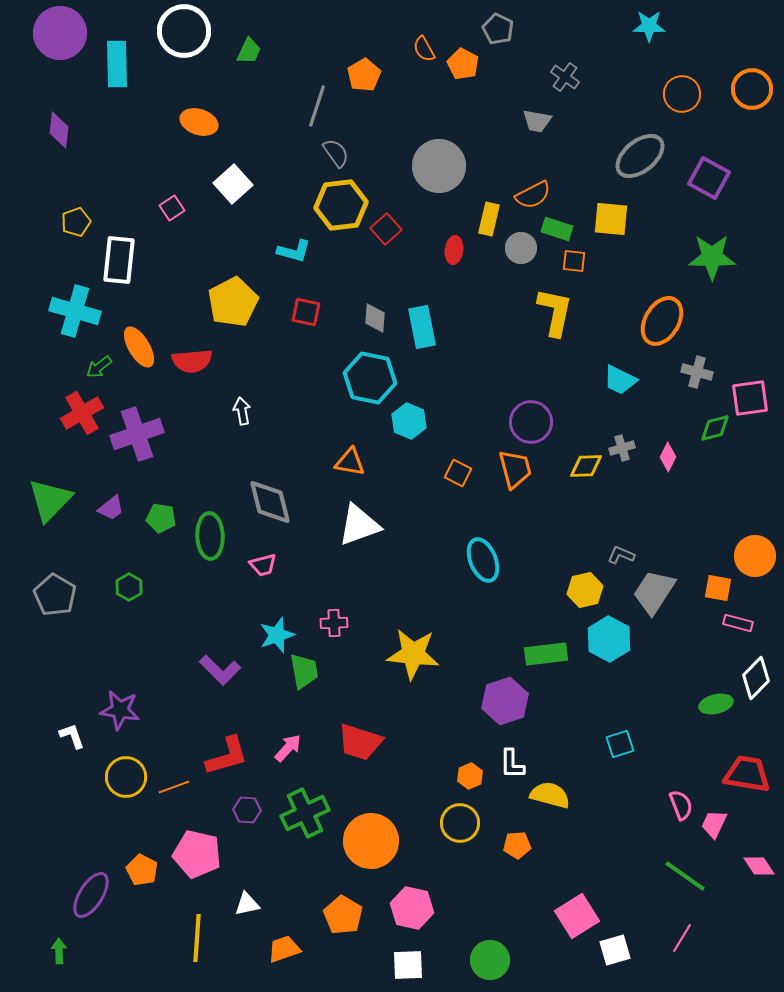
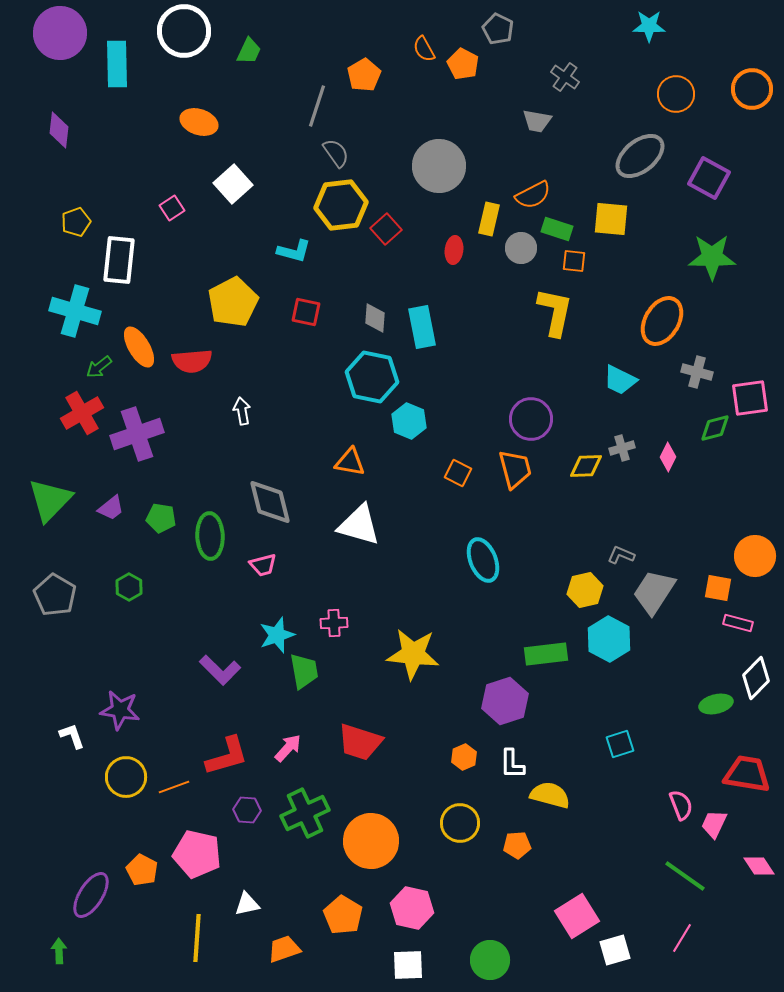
orange circle at (682, 94): moved 6 px left
cyan hexagon at (370, 378): moved 2 px right, 1 px up
purple circle at (531, 422): moved 3 px up
white triangle at (359, 525): rotated 36 degrees clockwise
orange hexagon at (470, 776): moved 6 px left, 19 px up
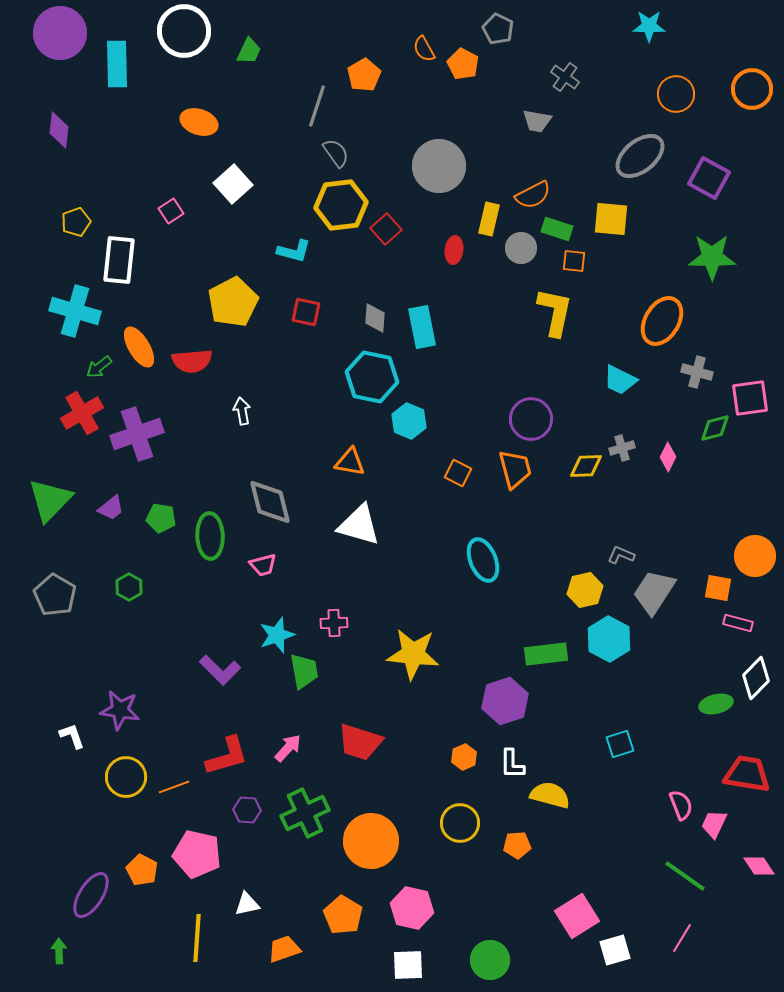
pink square at (172, 208): moved 1 px left, 3 px down
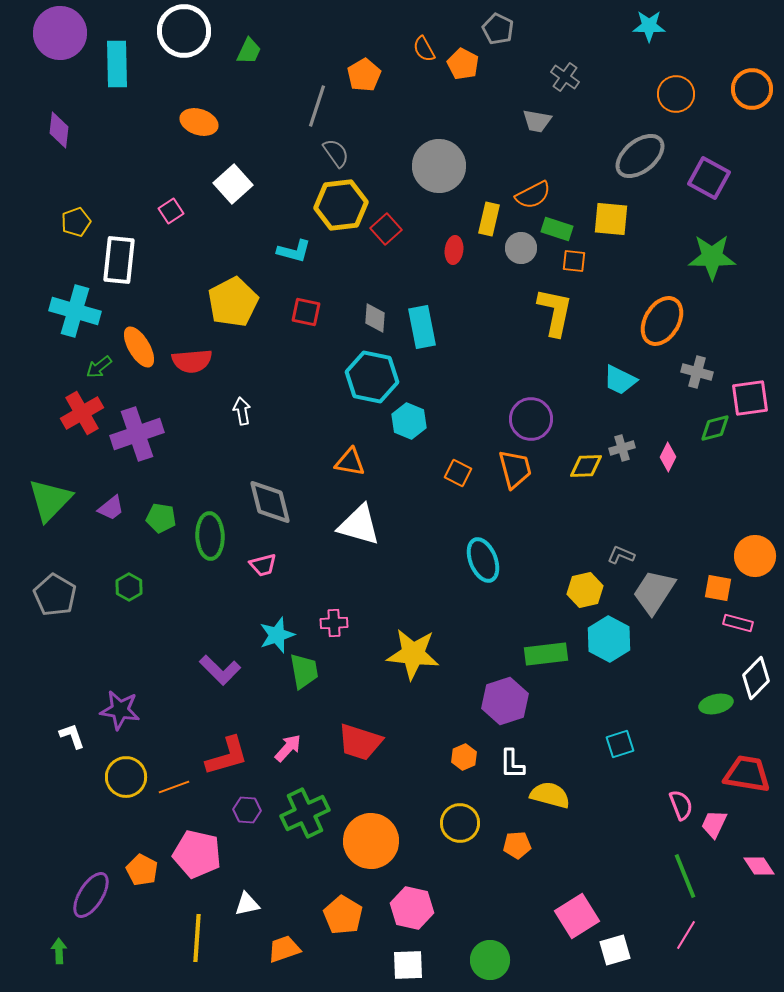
green line at (685, 876): rotated 33 degrees clockwise
pink line at (682, 938): moved 4 px right, 3 px up
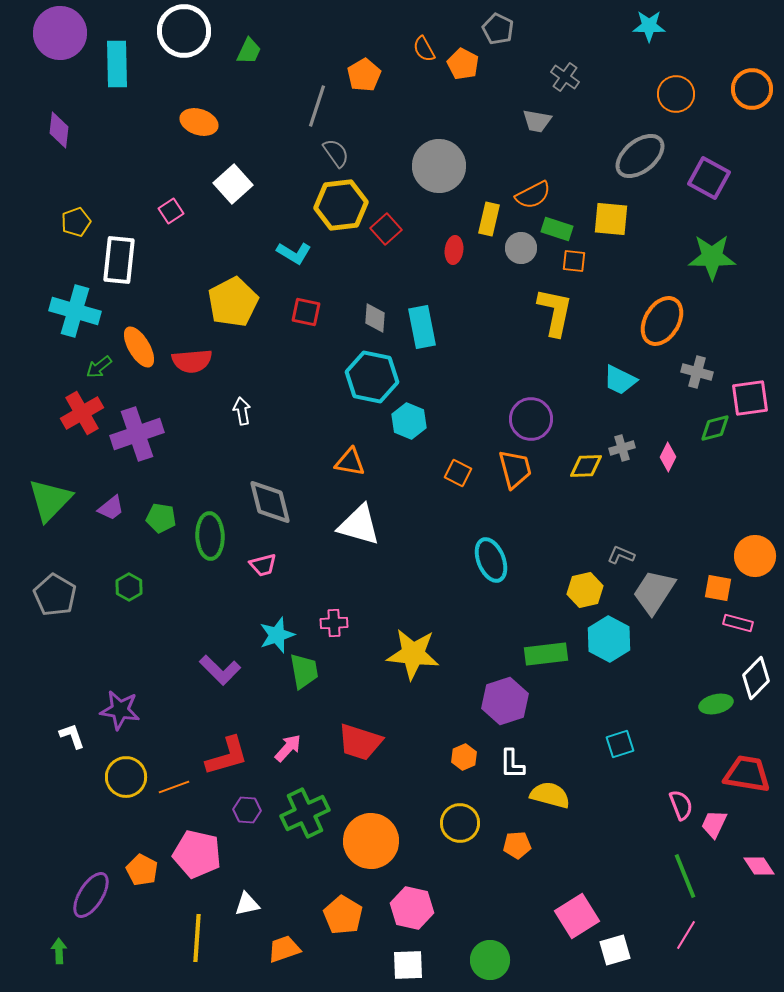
cyan L-shape at (294, 251): moved 2 px down; rotated 16 degrees clockwise
cyan ellipse at (483, 560): moved 8 px right
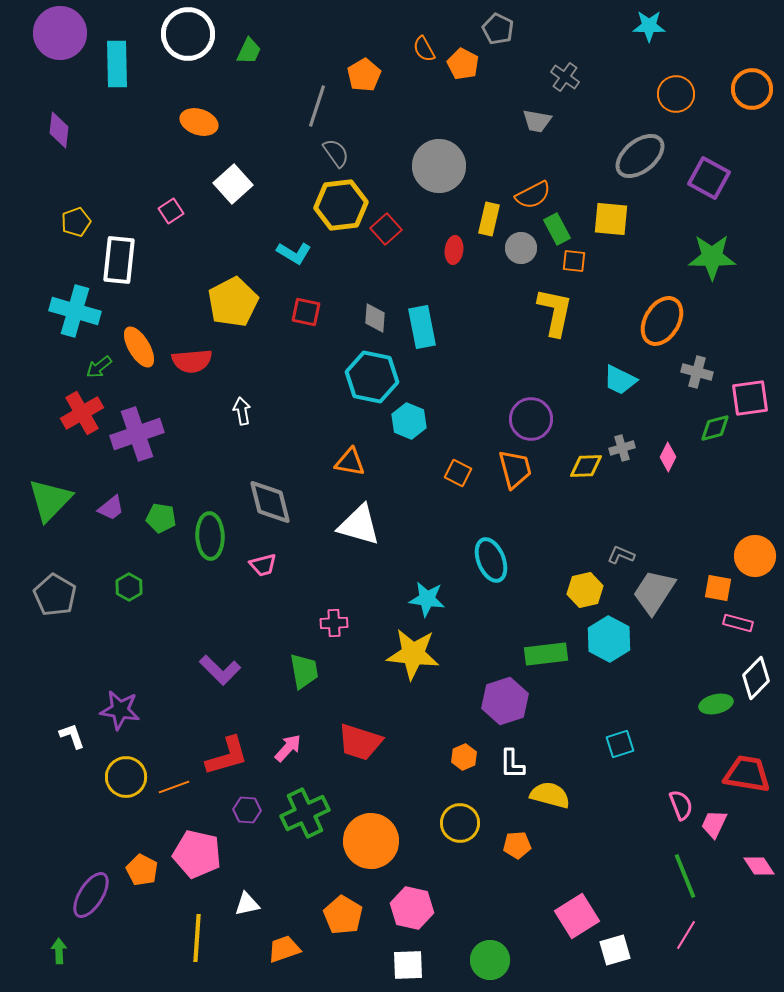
white circle at (184, 31): moved 4 px right, 3 px down
green rectangle at (557, 229): rotated 44 degrees clockwise
cyan star at (277, 635): moved 150 px right, 36 px up; rotated 27 degrees clockwise
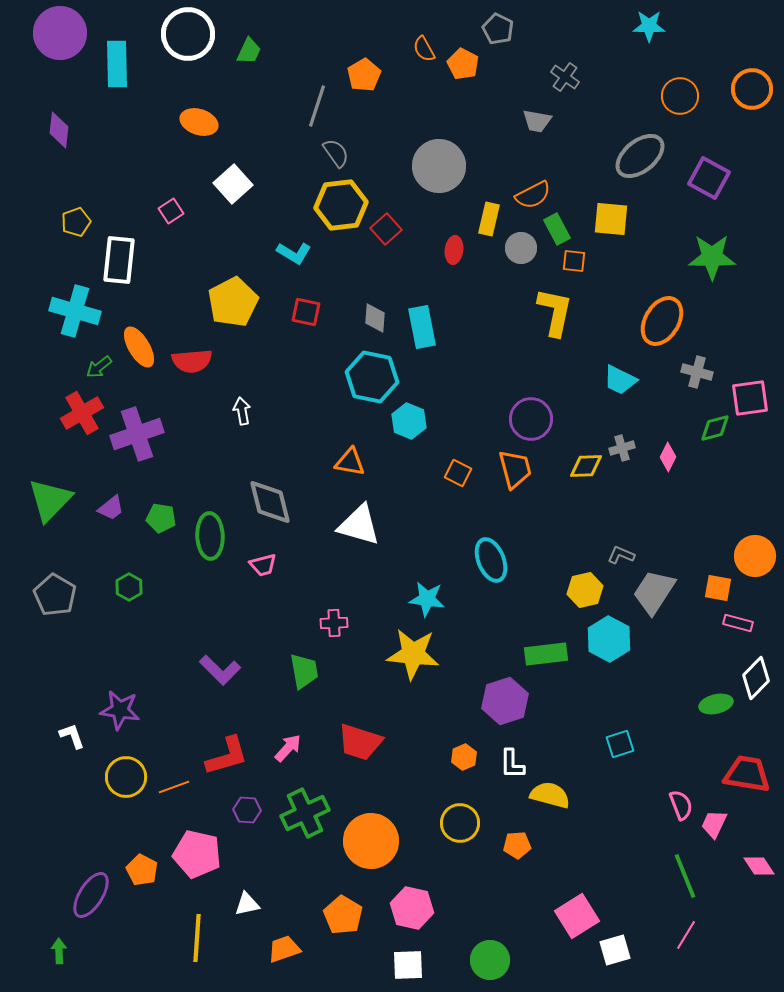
orange circle at (676, 94): moved 4 px right, 2 px down
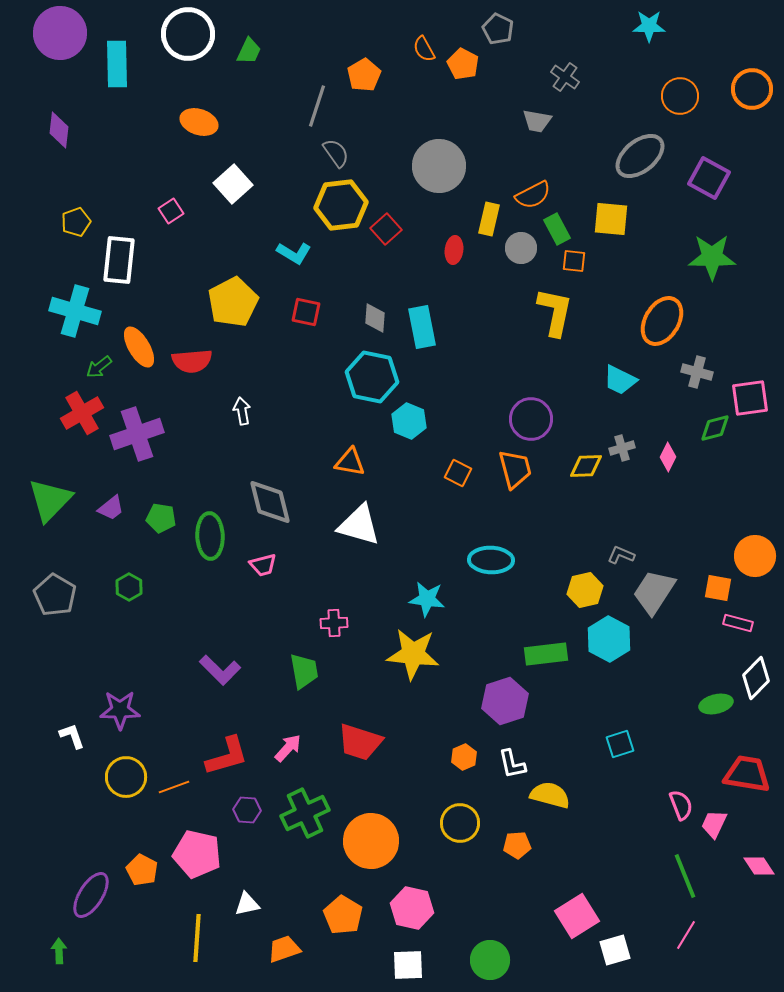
cyan ellipse at (491, 560): rotated 66 degrees counterclockwise
purple star at (120, 710): rotated 9 degrees counterclockwise
white L-shape at (512, 764): rotated 12 degrees counterclockwise
